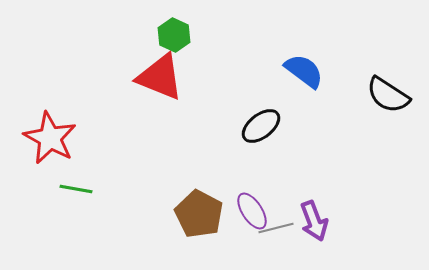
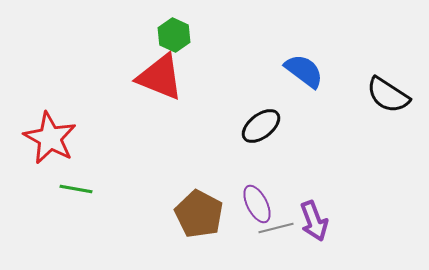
purple ellipse: moved 5 px right, 7 px up; rotated 6 degrees clockwise
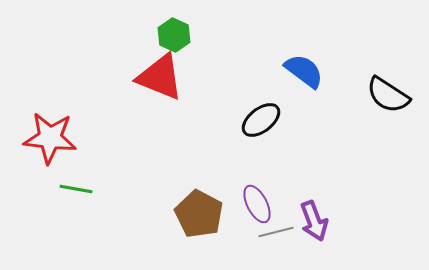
black ellipse: moved 6 px up
red star: rotated 22 degrees counterclockwise
gray line: moved 4 px down
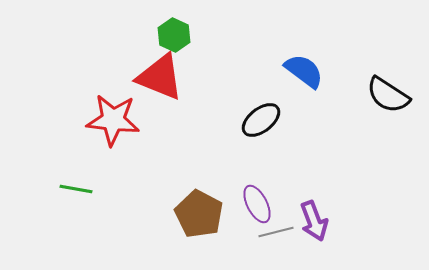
red star: moved 63 px right, 18 px up
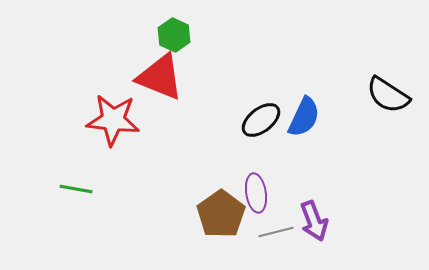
blue semicircle: moved 46 px down; rotated 78 degrees clockwise
purple ellipse: moved 1 px left, 11 px up; rotated 18 degrees clockwise
brown pentagon: moved 22 px right; rotated 9 degrees clockwise
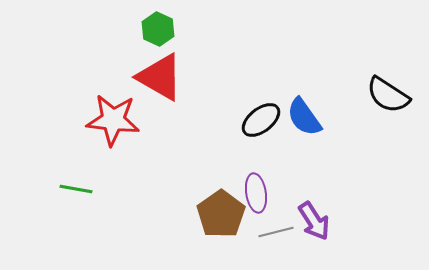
green hexagon: moved 16 px left, 6 px up
red triangle: rotated 8 degrees clockwise
blue semicircle: rotated 120 degrees clockwise
purple arrow: rotated 12 degrees counterclockwise
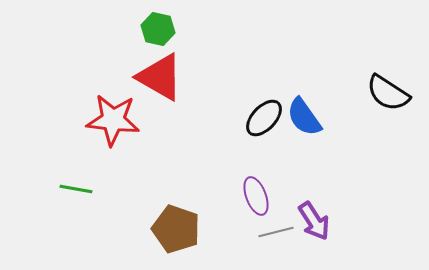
green hexagon: rotated 12 degrees counterclockwise
black semicircle: moved 2 px up
black ellipse: moved 3 px right, 2 px up; rotated 9 degrees counterclockwise
purple ellipse: moved 3 px down; rotated 12 degrees counterclockwise
brown pentagon: moved 45 px left, 15 px down; rotated 18 degrees counterclockwise
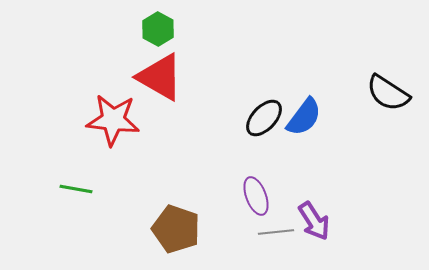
green hexagon: rotated 16 degrees clockwise
blue semicircle: rotated 108 degrees counterclockwise
gray line: rotated 8 degrees clockwise
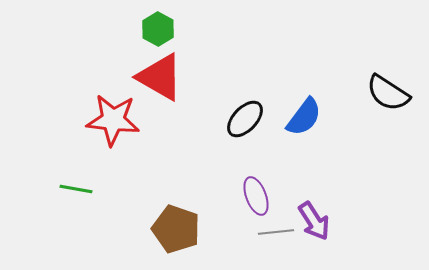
black ellipse: moved 19 px left, 1 px down
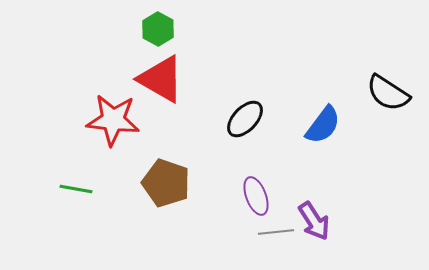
red triangle: moved 1 px right, 2 px down
blue semicircle: moved 19 px right, 8 px down
brown pentagon: moved 10 px left, 46 px up
